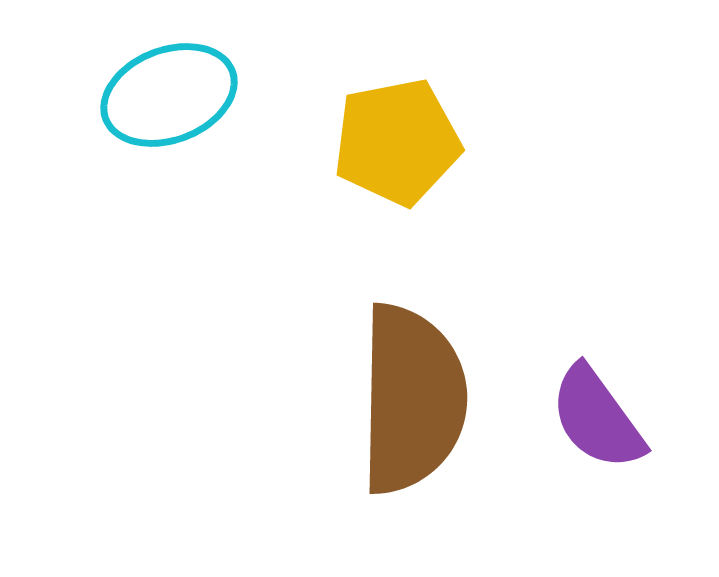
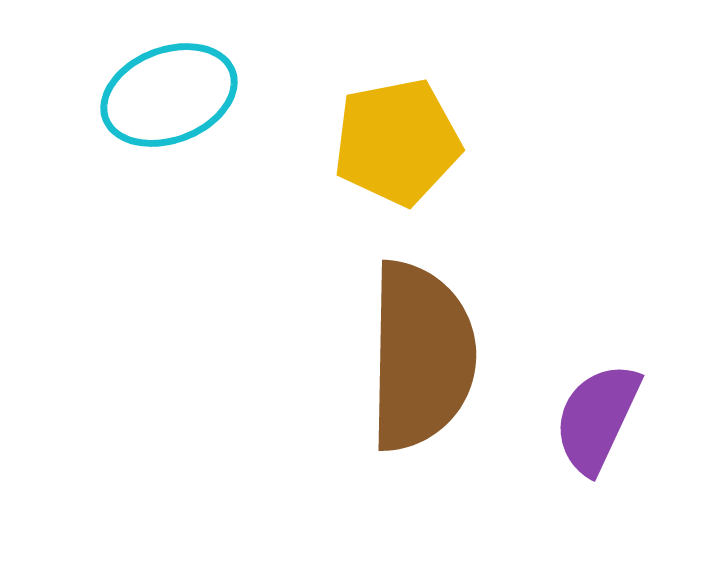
brown semicircle: moved 9 px right, 43 px up
purple semicircle: rotated 61 degrees clockwise
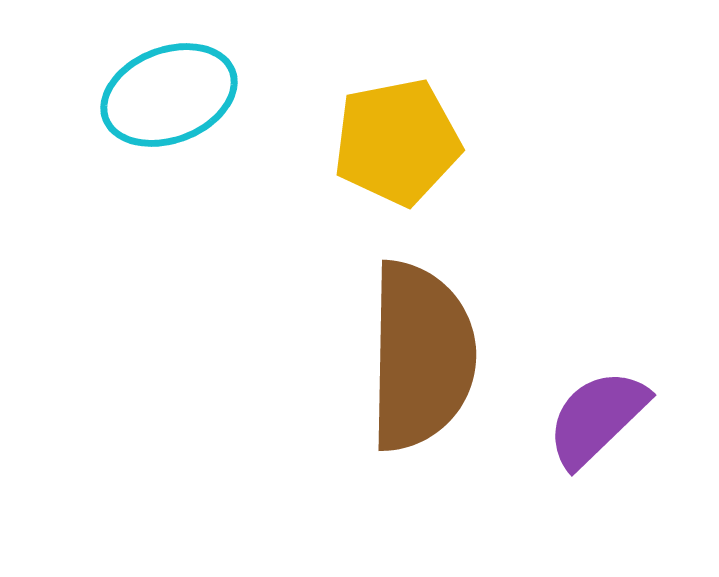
purple semicircle: rotated 21 degrees clockwise
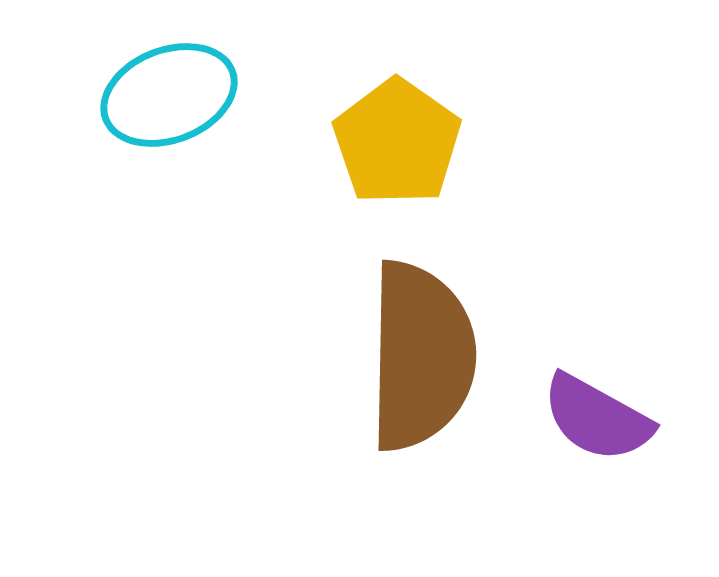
yellow pentagon: rotated 26 degrees counterclockwise
purple semicircle: rotated 107 degrees counterclockwise
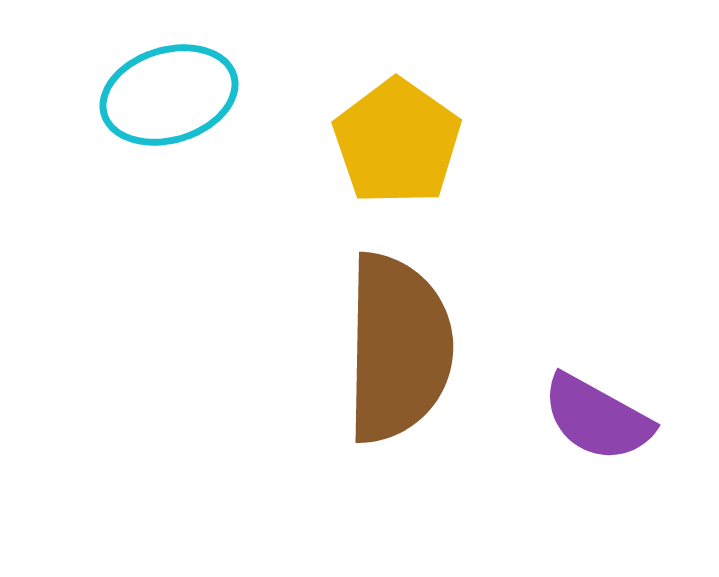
cyan ellipse: rotated 4 degrees clockwise
brown semicircle: moved 23 px left, 8 px up
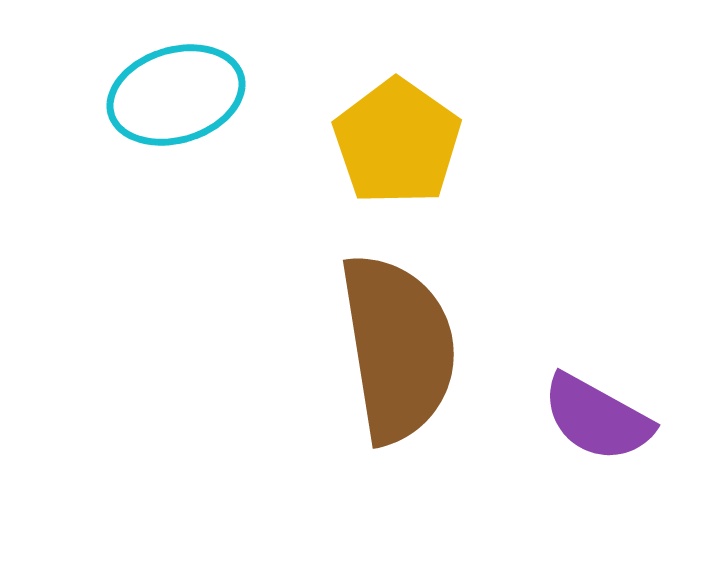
cyan ellipse: moved 7 px right
brown semicircle: rotated 10 degrees counterclockwise
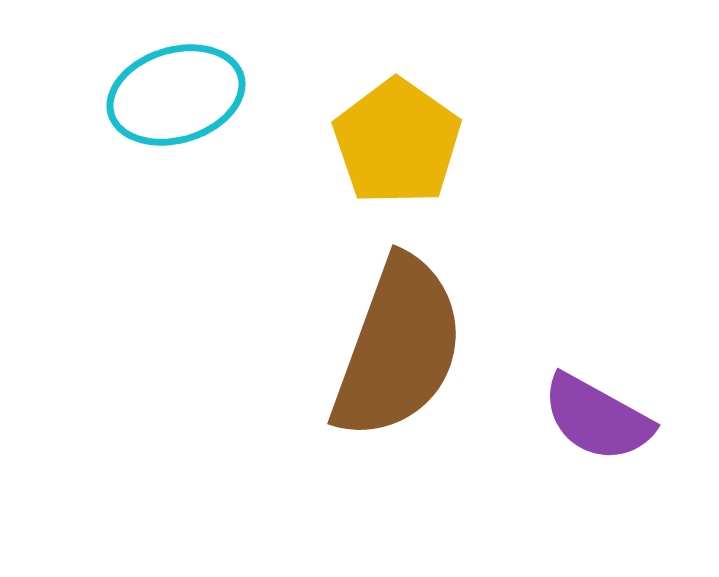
brown semicircle: rotated 29 degrees clockwise
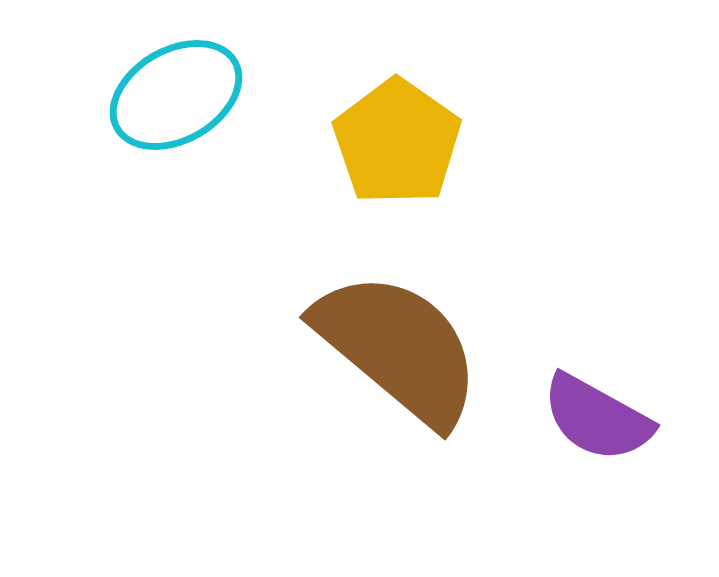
cyan ellipse: rotated 13 degrees counterclockwise
brown semicircle: rotated 70 degrees counterclockwise
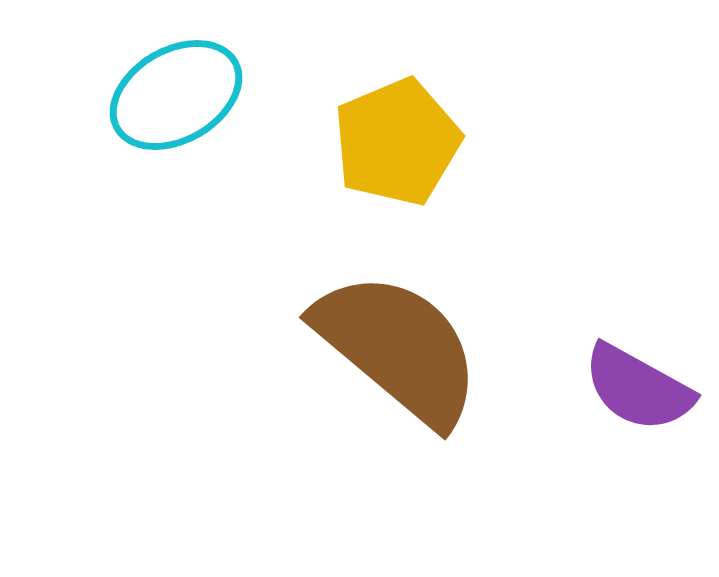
yellow pentagon: rotated 14 degrees clockwise
purple semicircle: moved 41 px right, 30 px up
